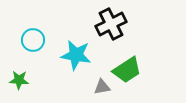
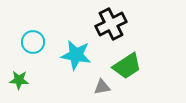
cyan circle: moved 2 px down
green trapezoid: moved 4 px up
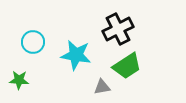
black cross: moved 7 px right, 5 px down
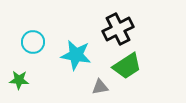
gray triangle: moved 2 px left
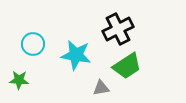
cyan circle: moved 2 px down
gray triangle: moved 1 px right, 1 px down
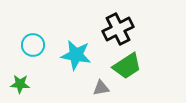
cyan circle: moved 1 px down
green star: moved 1 px right, 4 px down
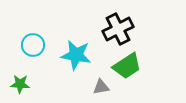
gray triangle: moved 1 px up
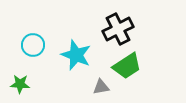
cyan star: rotated 12 degrees clockwise
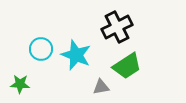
black cross: moved 1 px left, 2 px up
cyan circle: moved 8 px right, 4 px down
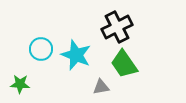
green trapezoid: moved 3 px left, 2 px up; rotated 88 degrees clockwise
